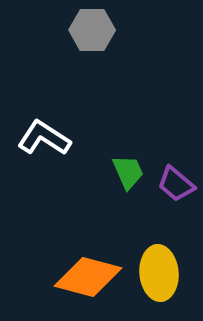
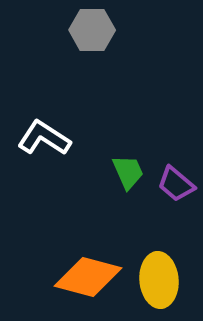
yellow ellipse: moved 7 px down
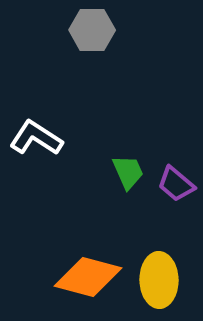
white L-shape: moved 8 px left
yellow ellipse: rotated 4 degrees clockwise
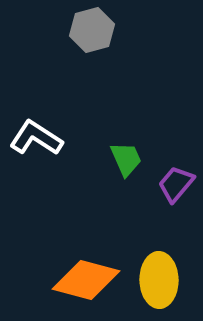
gray hexagon: rotated 15 degrees counterclockwise
green trapezoid: moved 2 px left, 13 px up
purple trapezoid: rotated 90 degrees clockwise
orange diamond: moved 2 px left, 3 px down
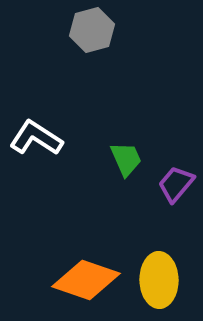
orange diamond: rotated 4 degrees clockwise
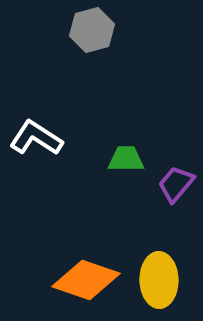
green trapezoid: rotated 66 degrees counterclockwise
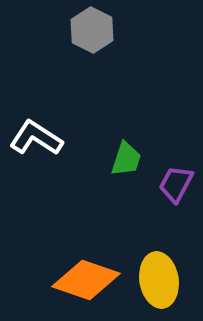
gray hexagon: rotated 18 degrees counterclockwise
green trapezoid: rotated 108 degrees clockwise
purple trapezoid: rotated 12 degrees counterclockwise
yellow ellipse: rotated 8 degrees counterclockwise
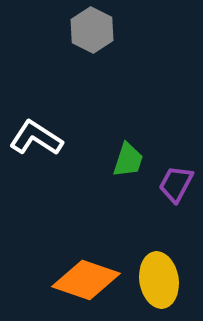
green trapezoid: moved 2 px right, 1 px down
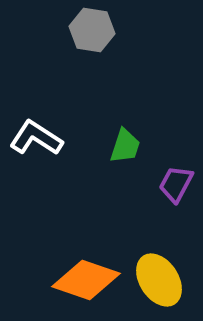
gray hexagon: rotated 18 degrees counterclockwise
green trapezoid: moved 3 px left, 14 px up
yellow ellipse: rotated 24 degrees counterclockwise
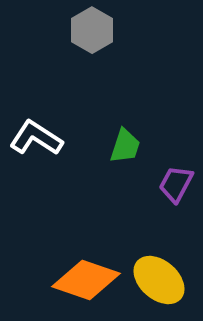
gray hexagon: rotated 21 degrees clockwise
yellow ellipse: rotated 16 degrees counterclockwise
